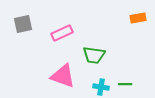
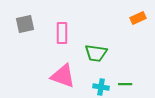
orange rectangle: rotated 14 degrees counterclockwise
gray square: moved 2 px right
pink rectangle: rotated 65 degrees counterclockwise
green trapezoid: moved 2 px right, 2 px up
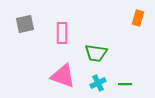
orange rectangle: rotated 49 degrees counterclockwise
cyan cross: moved 3 px left, 4 px up; rotated 35 degrees counterclockwise
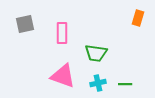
cyan cross: rotated 14 degrees clockwise
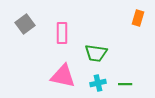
gray square: rotated 24 degrees counterclockwise
pink triangle: rotated 8 degrees counterclockwise
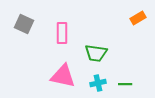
orange rectangle: rotated 42 degrees clockwise
gray square: moved 1 px left; rotated 30 degrees counterclockwise
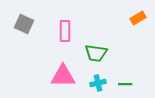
pink rectangle: moved 3 px right, 2 px up
pink triangle: rotated 12 degrees counterclockwise
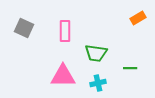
gray square: moved 4 px down
green line: moved 5 px right, 16 px up
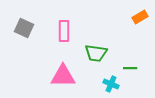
orange rectangle: moved 2 px right, 1 px up
pink rectangle: moved 1 px left
cyan cross: moved 13 px right, 1 px down; rotated 35 degrees clockwise
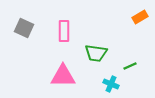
green line: moved 2 px up; rotated 24 degrees counterclockwise
